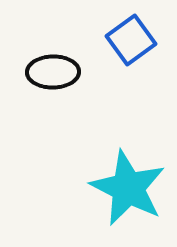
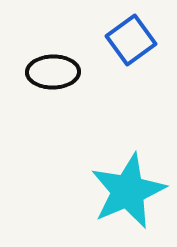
cyan star: moved 3 px down; rotated 22 degrees clockwise
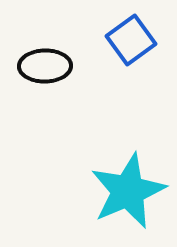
black ellipse: moved 8 px left, 6 px up
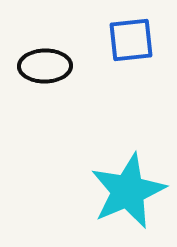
blue square: rotated 30 degrees clockwise
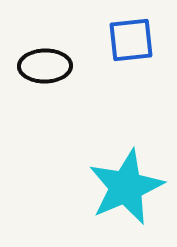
cyan star: moved 2 px left, 4 px up
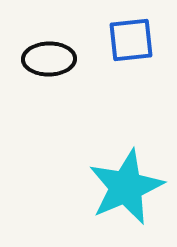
black ellipse: moved 4 px right, 7 px up
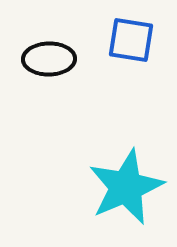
blue square: rotated 15 degrees clockwise
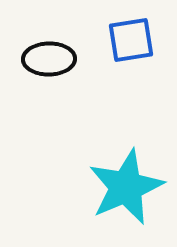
blue square: rotated 18 degrees counterclockwise
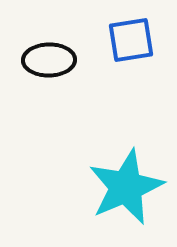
black ellipse: moved 1 px down
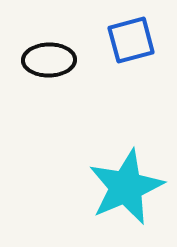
blue square: rotated 6 degrees counterclockwise
